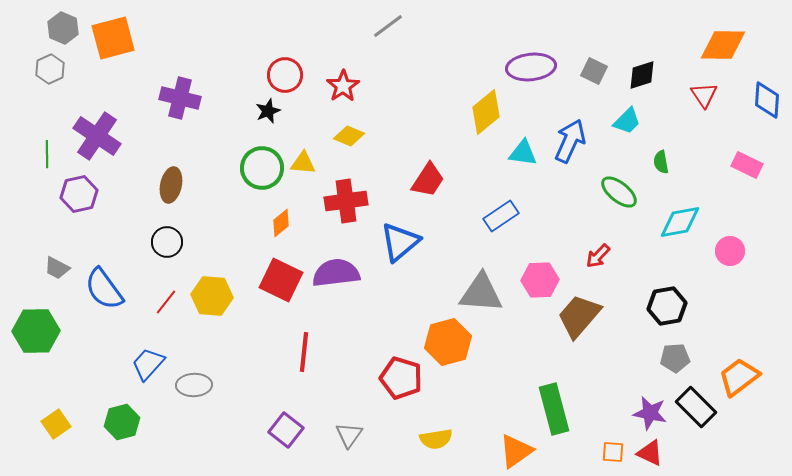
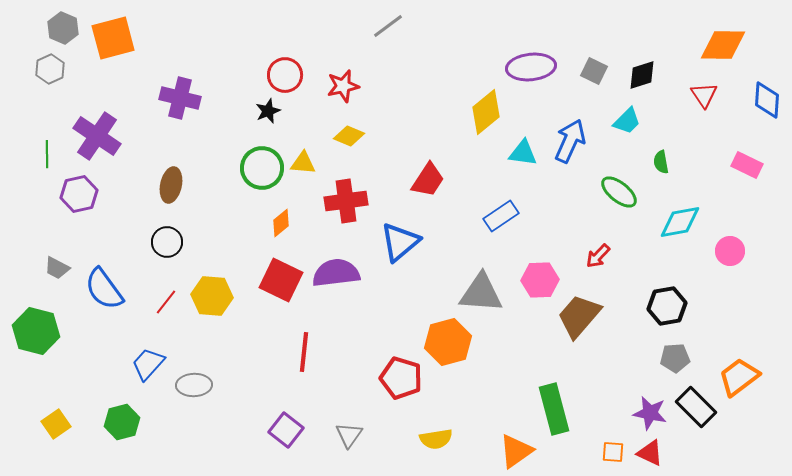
red star at (343, 86): rotated 20 degrees clockwise
green hexagon at (36, 331): rotated 15 degrees clockwise
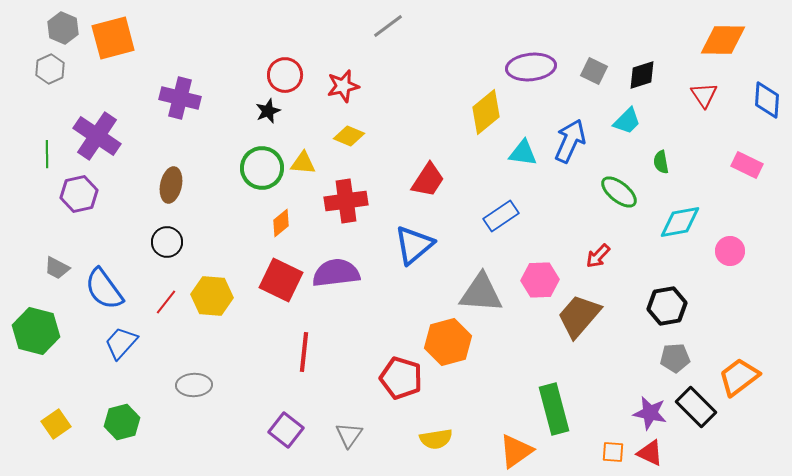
orange diamond at (723, 45): moved 5 px up
blue triangle at (400, 242): moved 14 px right, 3 px down
blue trapezoid at (148, 364): moved 27 px left, 21 px up
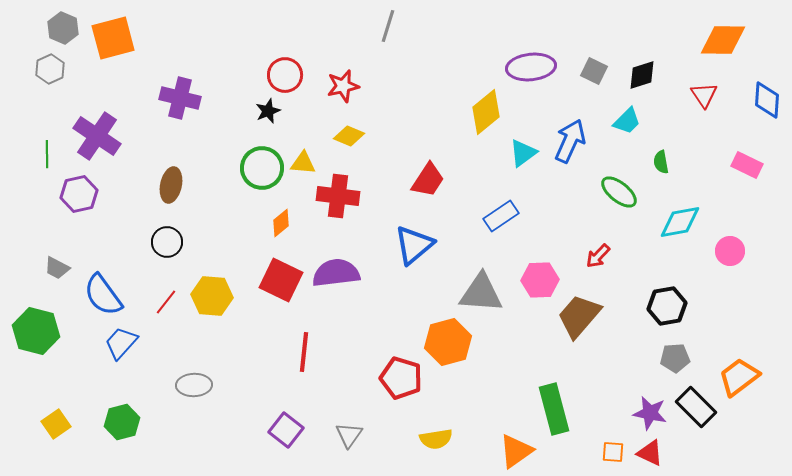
gray line at (388, 26): rotated 36 degrees counterclockwise
cyan triangle at (523, 153): rotated 44 degrees counterclockwise
red cross at (346, 201): moved 8 px left, 5 px up; rotated 15 degrees clockwise
blue semicircle at (104, 289): moved 1 px left, 6 px down
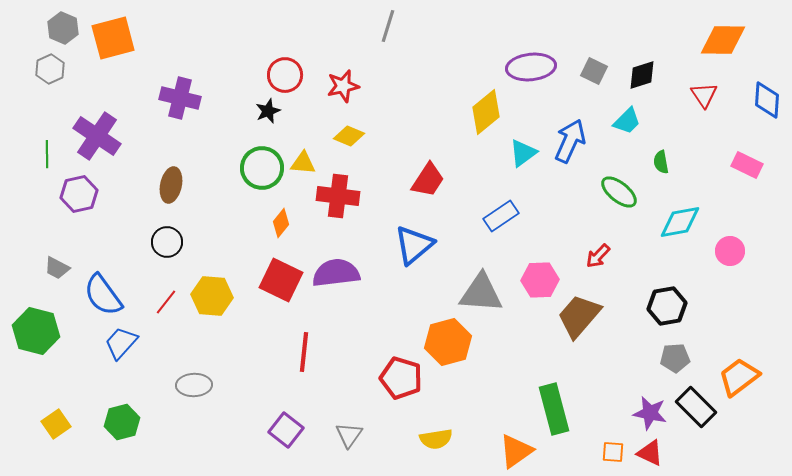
orange diamond at (281, 223): rotated 12 degrees counterclockwise
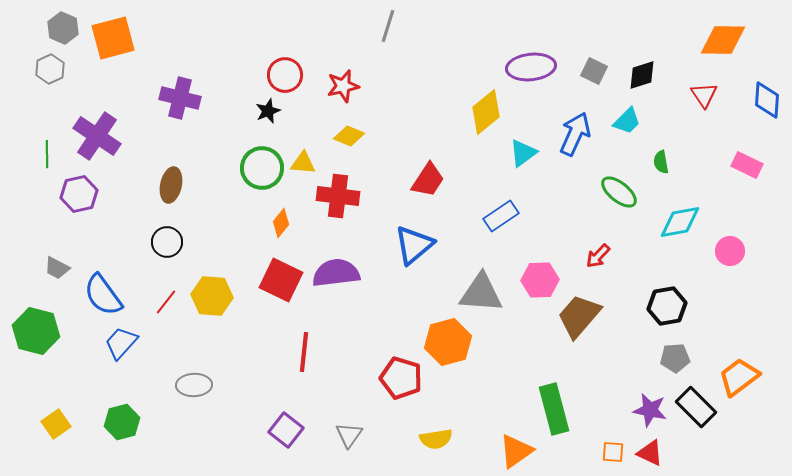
blue arrow at (570, 141): moved 5 px right, 7 px up
purple star at (650, 413): moved 3 px up
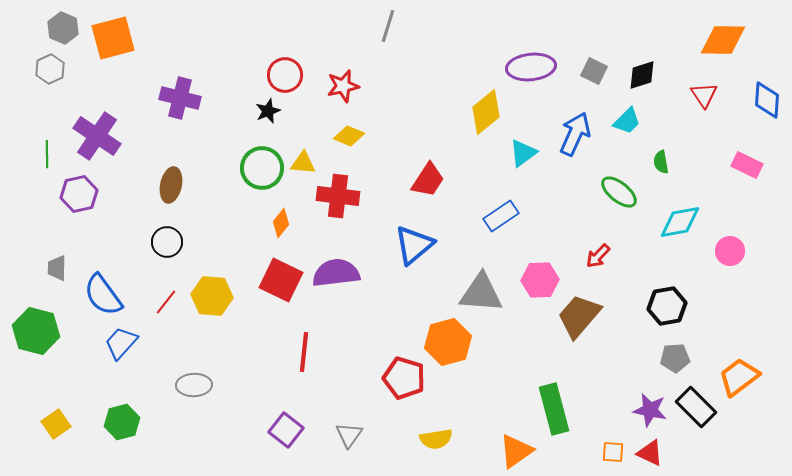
gray trapezoid at (57, 268): rotated 64 degrees clockwise
red pentagon at (401, 378): moved 3 px right
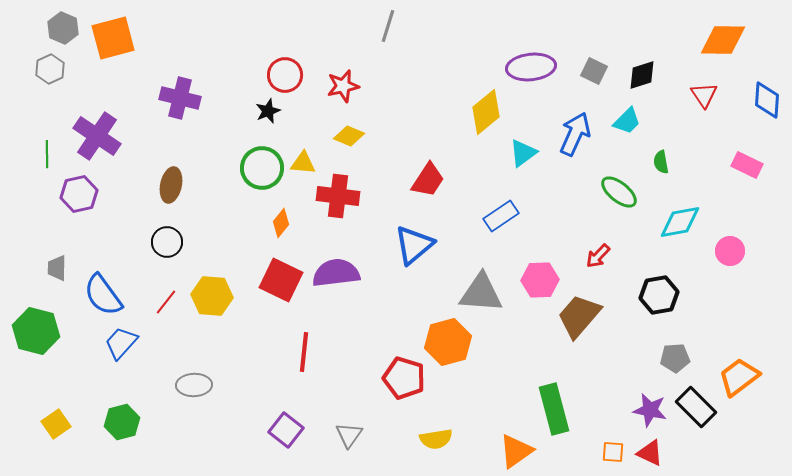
black hexagon at (667, 306): moved 8 px left, 11 px up
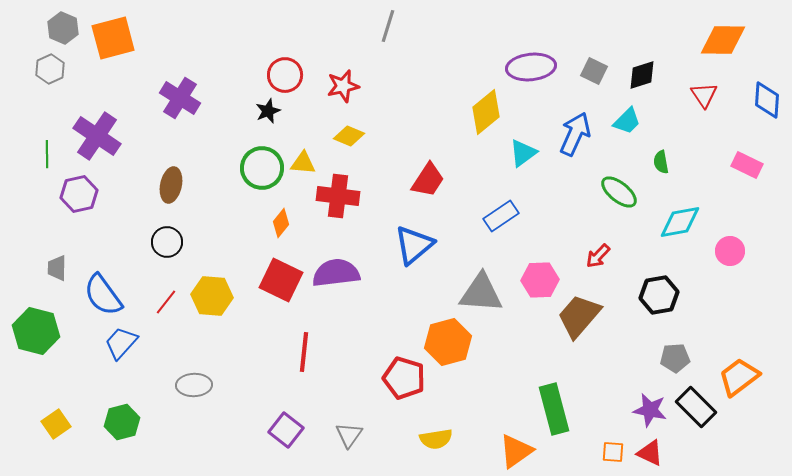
purple cross at (180, 98): rotated 18 degrees clockwise
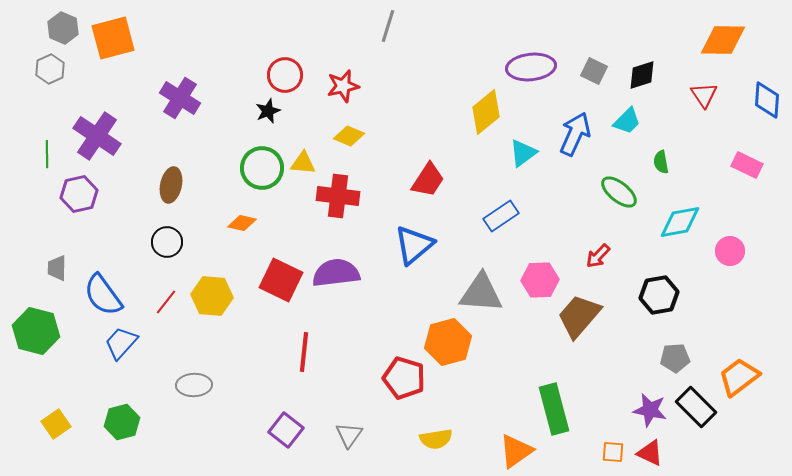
orange diamond at (281, 223): moved 39 px left; rotated 64 degrees clockwise
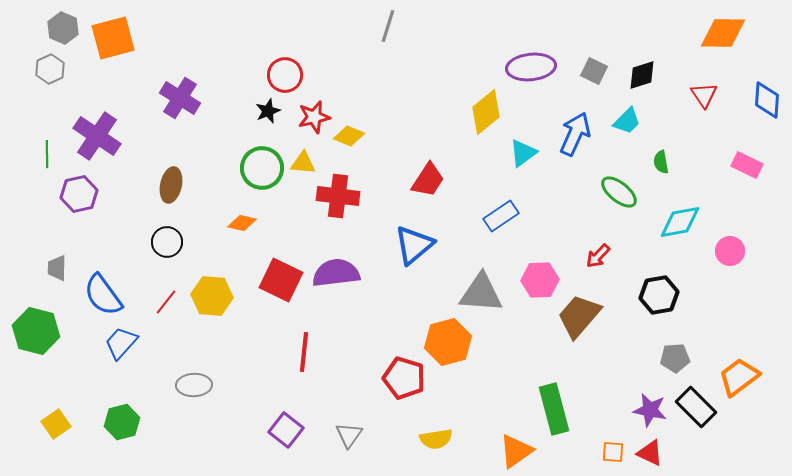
orange diamond at (723, 40): moved 7 px up
red star at (343, 86): moved 29 px left, 31 px down
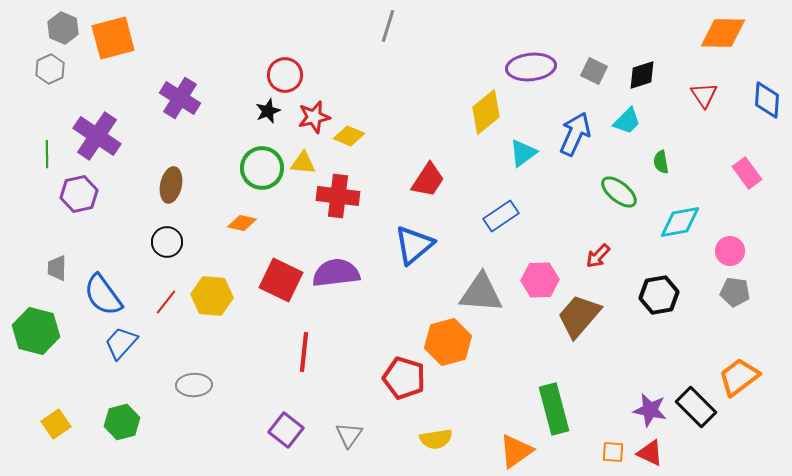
pink rectangle at (747, 165): moved 8 px down; rotated 28 degrees clockwise
gray pentagon at (675, 358): moved 60 px right, 66 px up; rotated 12 degrees clockwise
